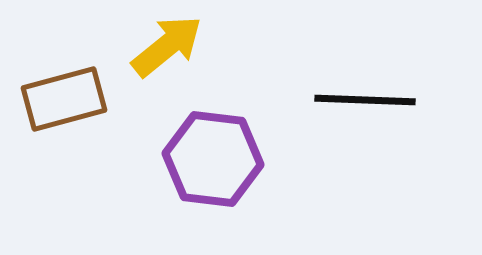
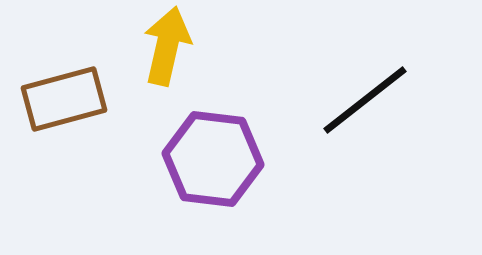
yellow arrow: rotated 38 degrees counterclockwise
black line: rotated 40 degrees counterclockwise
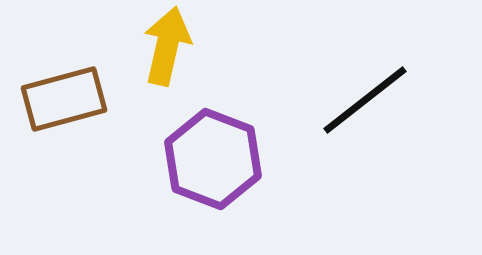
purple hexagon: rotated 14 degrees clockwise
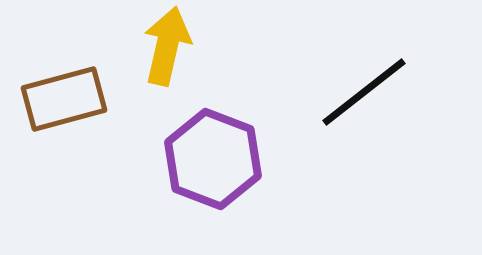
black line: moved 1 px left, 8 px up
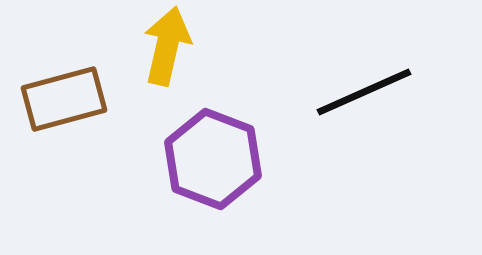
black line: rotated 14 degrees clockwise
